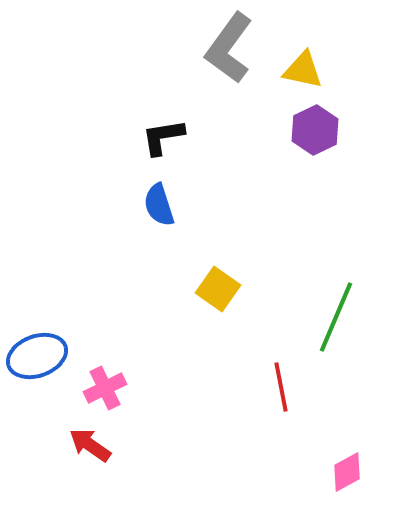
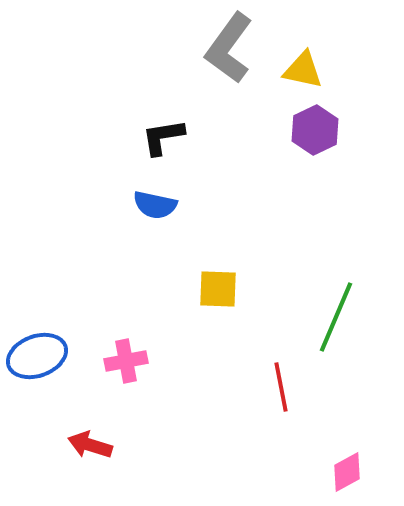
blue semicircle: moved 4 px left; rotated 60 degrees counterclockwise
yellow square: rotated 33 degrees counterclockwise
pink cross: moved 21 px right, 27 px up; rotated 15 degrees clockwise
red arrow: rotated 18 degrees counterclockwise
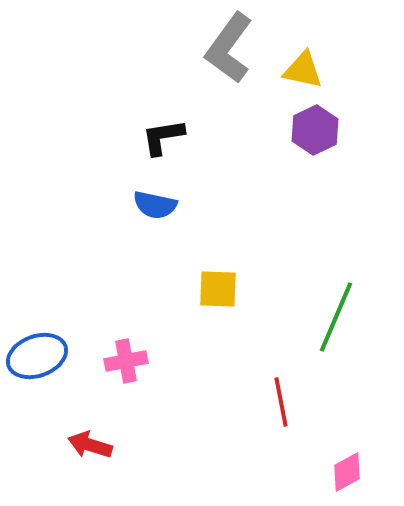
red line: moved 15 px down
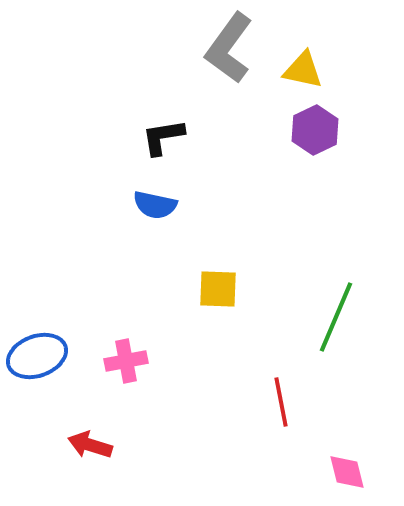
pink diamond: rotated 75 degrees counterclockwise
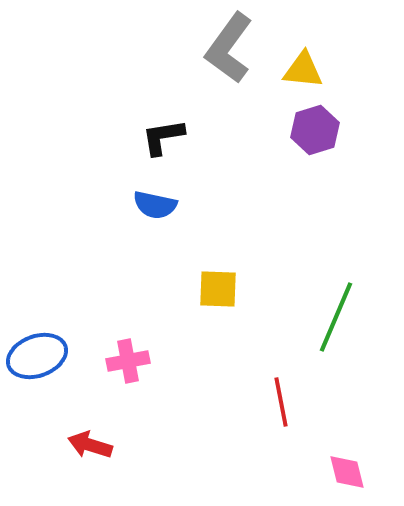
yellow triangle: rotated 6 degrees counterclockwise
purple hexagon: rotated 9 degrees clockwise
pink cross: moved 2 px right
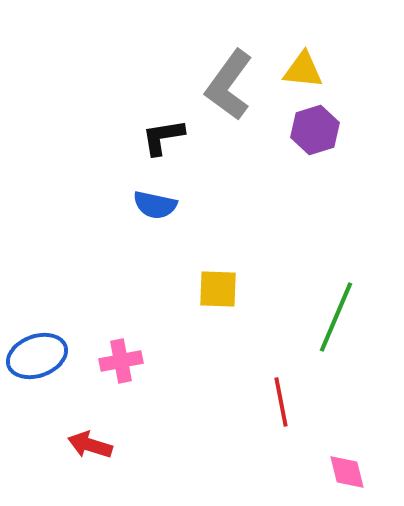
gray L-shape: moved 37 px down
pink cross: moved 7 px left
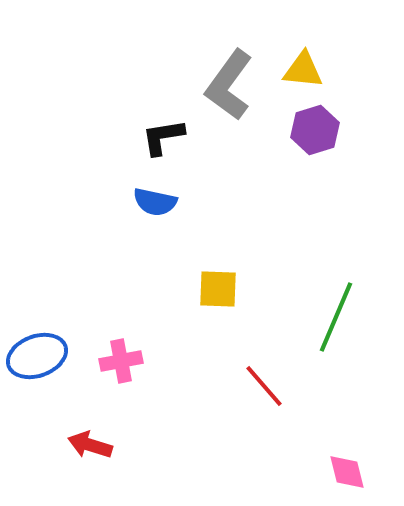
blue semicircle: moved 3 px up
red line: moved 17 px left, 16 px up; rotated 30 degrees counterclockwise
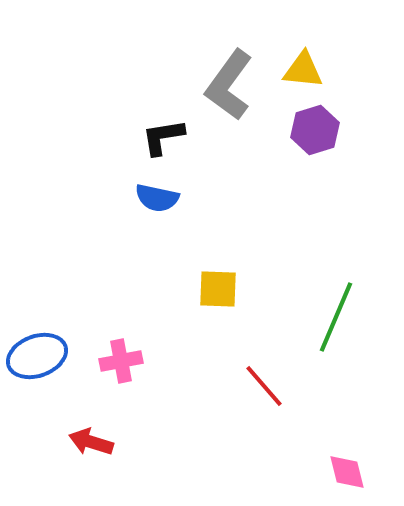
blue semicircle: moved 2 px right, 4 px up
red arrow: moved 1 px right, 3 px up
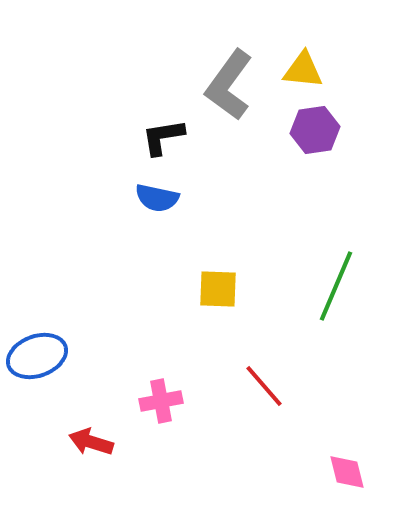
purple hexagon: rotated 9 degrees clockwise
green line: moved 31 px up
pink cross: moved 40 px right, 40 px down
